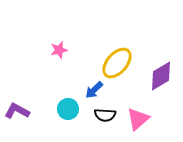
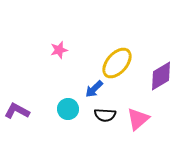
blue arrow: moved 1 px up
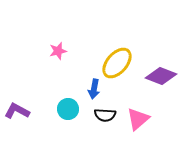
pink star: moved 1 px left, 1 px down
purple diamond: rotated 52 degrees clockwise
blue arrow: rotated 36 degrees counterclockwise
